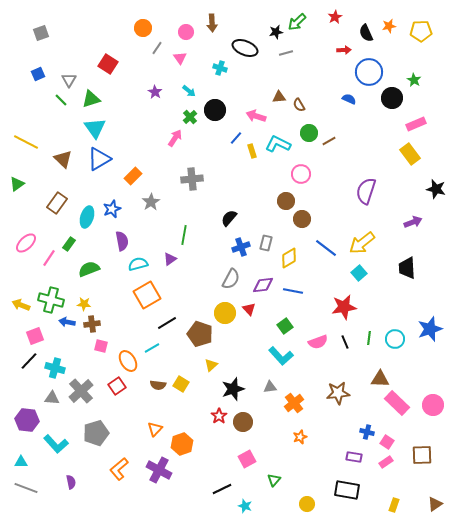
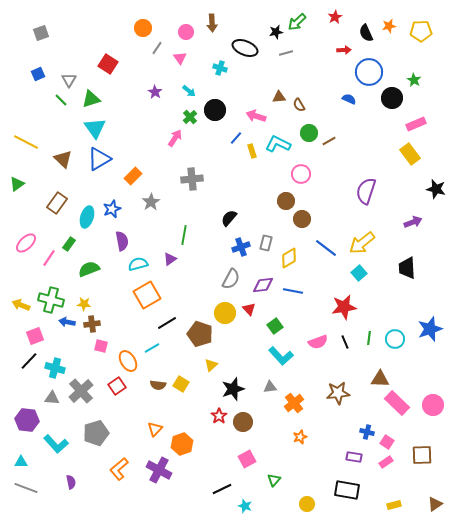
green square at (285, 326): moved 10 px left
yellow rectangle at (394, 505): rotated 56 degrees clockwise
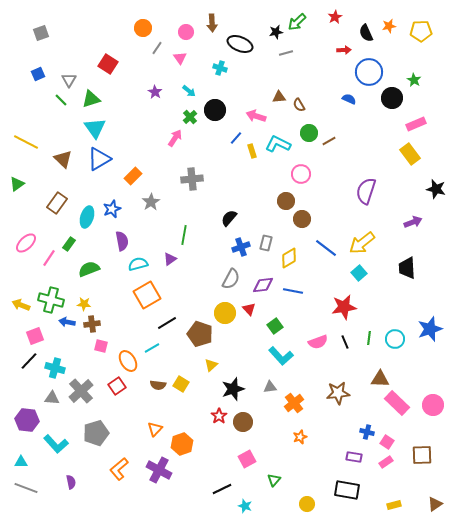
black ellipse at (245, 48): moved 5 px left, 4 px up
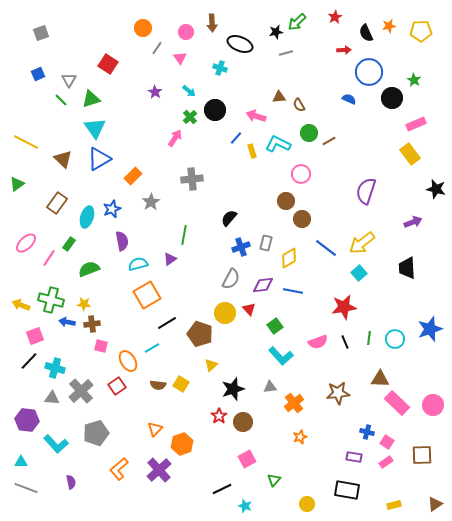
purple cross at (159, 470): rotated 20 degrees clockwise
